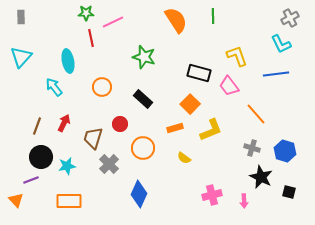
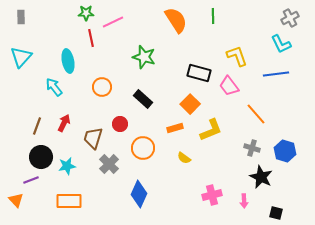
black square at (289, 192): moved 13 px left, 21 px down
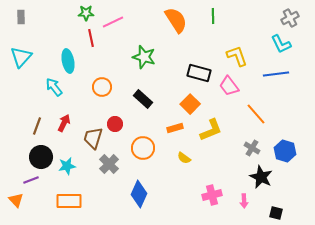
red circle at (120, 124): moved 5 px left
gray cross at (252, 148): rotated 14 degrees clockwise
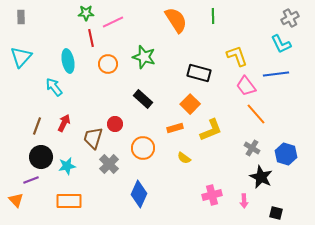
pink trapezoid at (229, 86): moved 17 px right
orange circle at (102, 87): moved 6 px right, 23 px up
blue hexagon at (285, 151): moved 1 px right, 3 px down
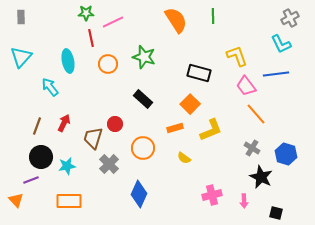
cyan arrow at (54, 87): moved 4 px left
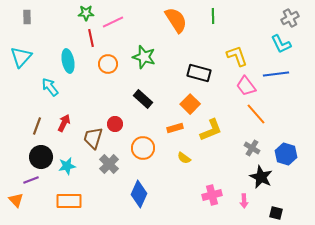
gray rectangle at (21, 17): moved 6 px right
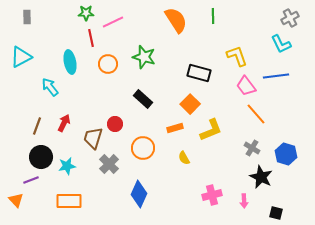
cyan triangle at (21, 57): rotated 20 degrees clockwise
cyan ellipse at (68, 61): moved 2 px right, 1 px down
blue line at (276, 74): moved 2 px down
yellow semicircle at (184, 158): rotated 24 degrees clockwise
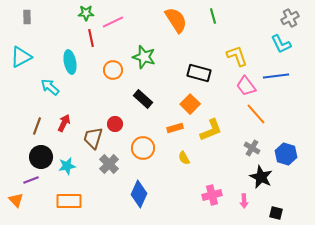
green line at (213, 16): rotated 14 degrees counterclockwise
orange circle at (108, 64): moved 5 px right, 6 px down
cyan arrow at (50, 87): rotated 12 degrees counterclockwise
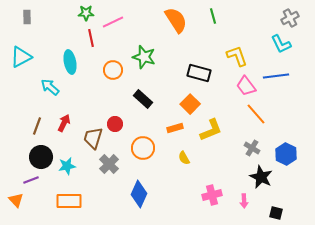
blue hexagon at (286, 154): rotated 10 degrees clockwise
